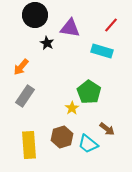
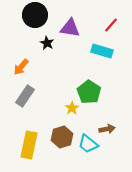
brown arrow: rotated 49 degrees counterclockwise
yellow rectangle: rotated 16 degrees clockwise
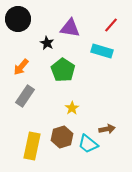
black circle: moved 17 px left, 4 px down
green pentagon: moved 26 px left, 22 px up
yellow rectangle: moved 3 px right, 1 px down
